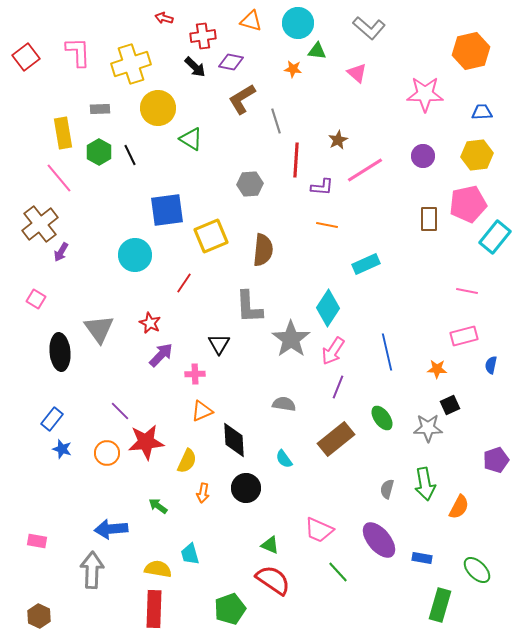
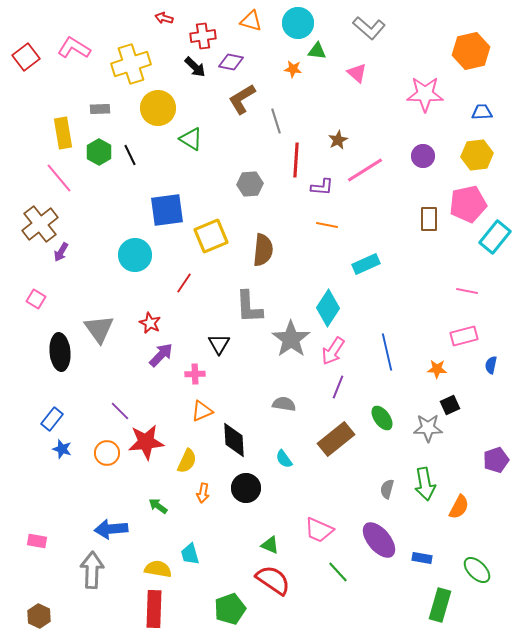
pink L-shape at (78, 52): moved 4 px left, 4 px up; rotated 56 degrees counterclockwise
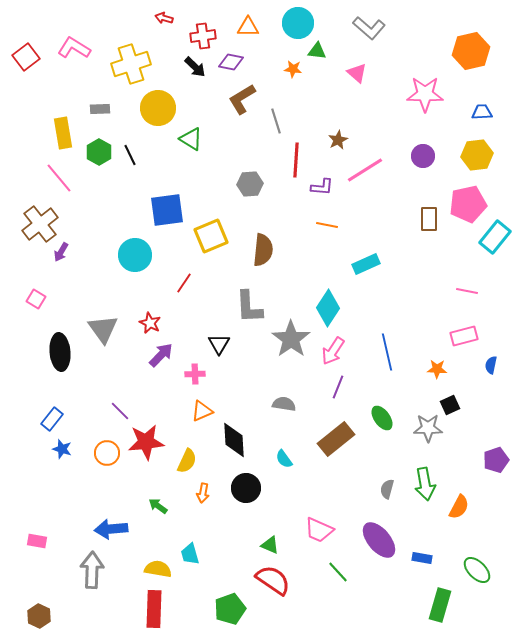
orange triangle at (251, 21): moved 3 px left, 6 px down; rotated 15 degrees counterclockwise
gray triangle at (99, 329): moved 4 px right
